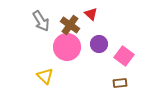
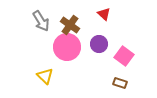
red triangle: moved 13 px right
brown rectangle: rotated 24 degrees clockwise
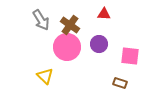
red triangle: rotated 40 degrees counterclockwise
gray arrow: moved 1 px up
pink square: moved 6 px right; rotated 30 degrees counterclockwise
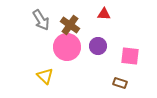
purple circle: moved 1 px left, 2 px down
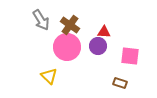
red triangle: moved 18 px down
yellow triangle: moved 4 px right
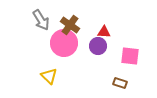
pink circle: moved 3 px left, 4 px up
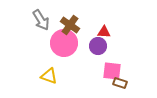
pink square: moved 18 px left, 15 px down
yellow triangle: rotated 24 degrees counterclockwise
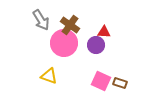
purple circle: moved 2 px left, 1 px up
pink square: moved 11 px left, 10 px down; rotated 18 degrees clockwise
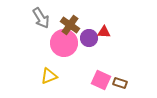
gray arrow: moved 2 px up
purple circle: moved 7 px left, 7 px up
yellow triangle: rotated 42 degrees counterclockwise
pink square: moved 1 px up
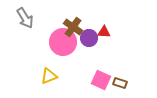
gray arrow: moved 16 px left
brown cross: moved 3 px right, 2 px down
pink circle: moved 1 px left, 1 px up
